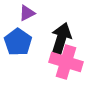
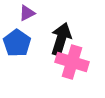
blue pentagon: moved 1 px left, 1 px down
pink cross: moved 6 px right
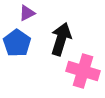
pink cross: moved 11 px right, 9 px down
